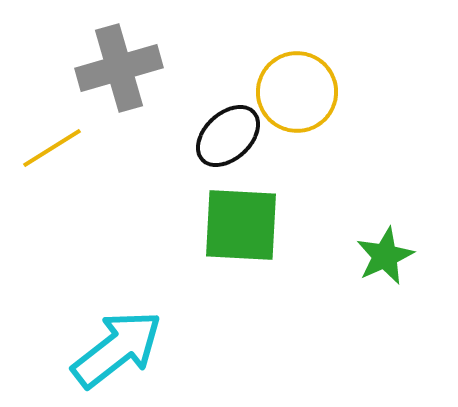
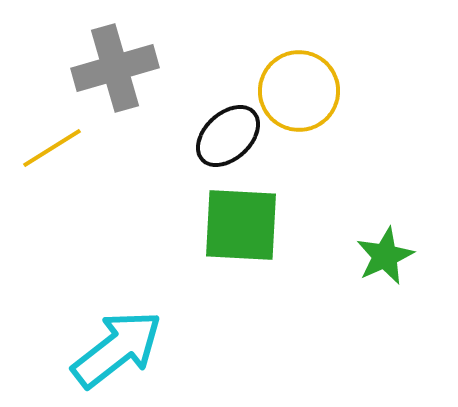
gray cross: moved 4 px left
yellow circle: moved 2 px right, 1 px up
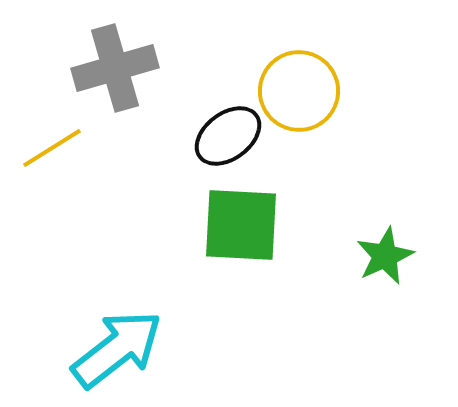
black ellipse: rotated 6 degrees clockwise
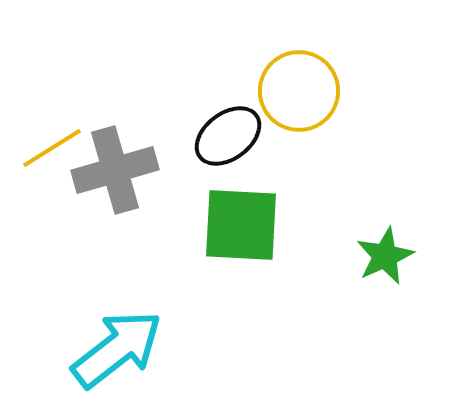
gray cross: moved 102 px down
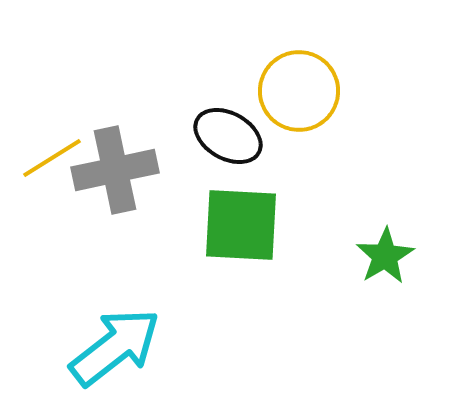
black ellipse: rotated 66 degrees clockwise
yellow line: moved 10 px down
gray cross: rotated 4 degrees clockwise
green star: rotated 6 degrees counterclockwise
cyan arrow: moved 2 px left, 2 px up
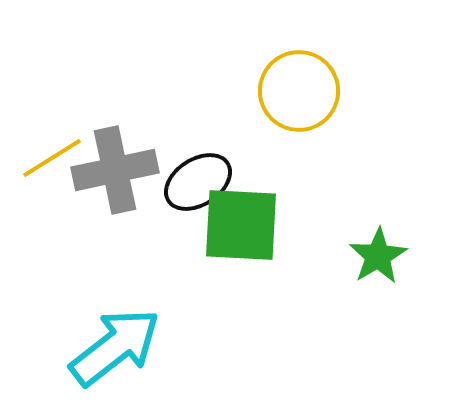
black ellipse: moved 30 px left, 46 px down; rotated 62 degrees counterclockwise
green star: moved 7 px left
